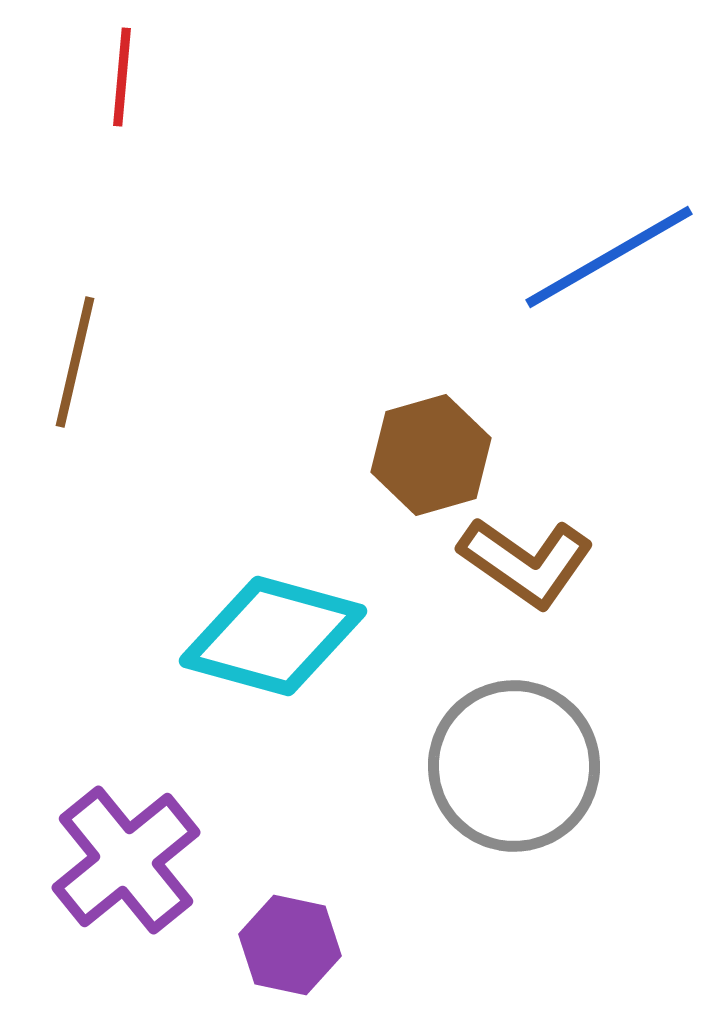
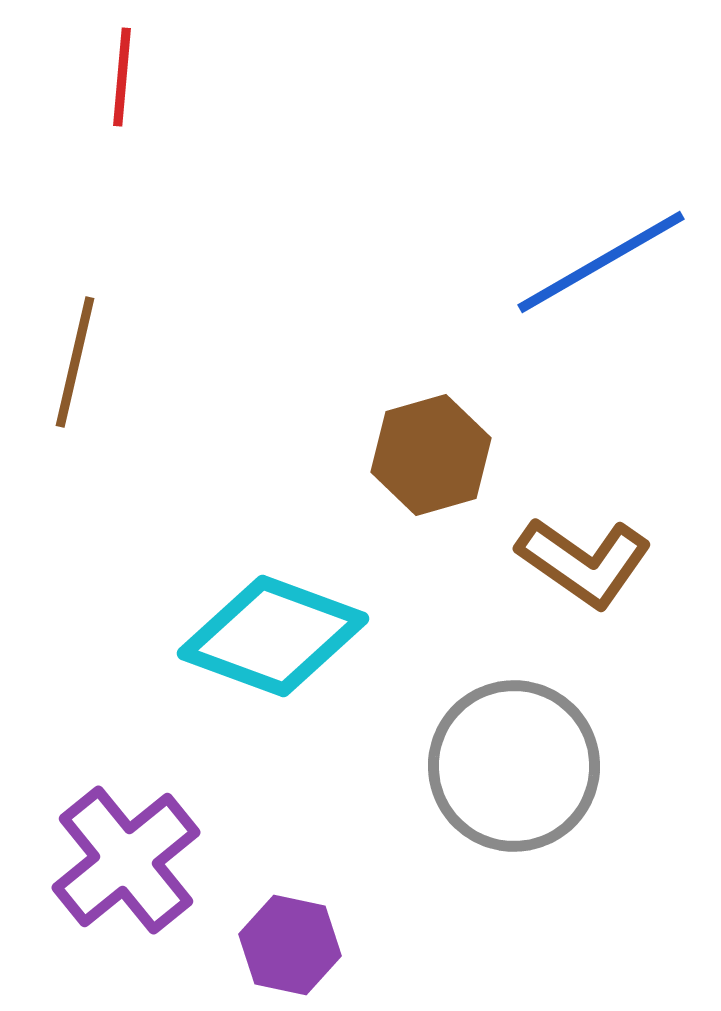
blue line: moved 8 px left, 5 px down
brown L-shape: moved 58 px right
cyan diamond: rotated 5 degrees clockwise
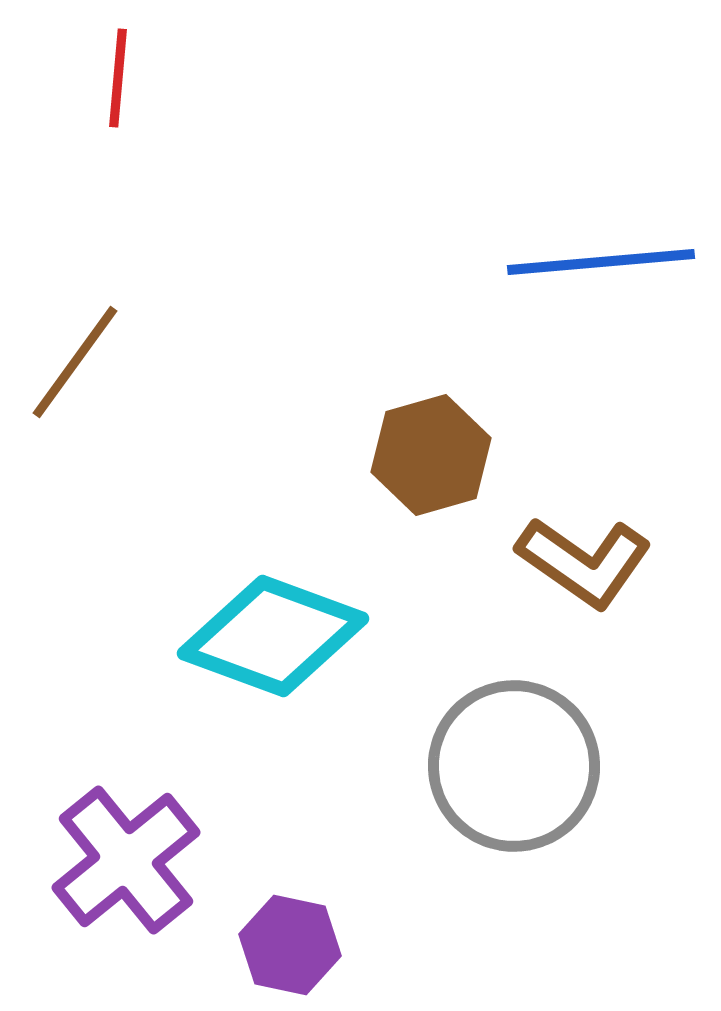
red line: moved 4 px left, 1 px down
blue line: rotated 25 degrees clockwise
brown line: rotated 23 degrees clockwise
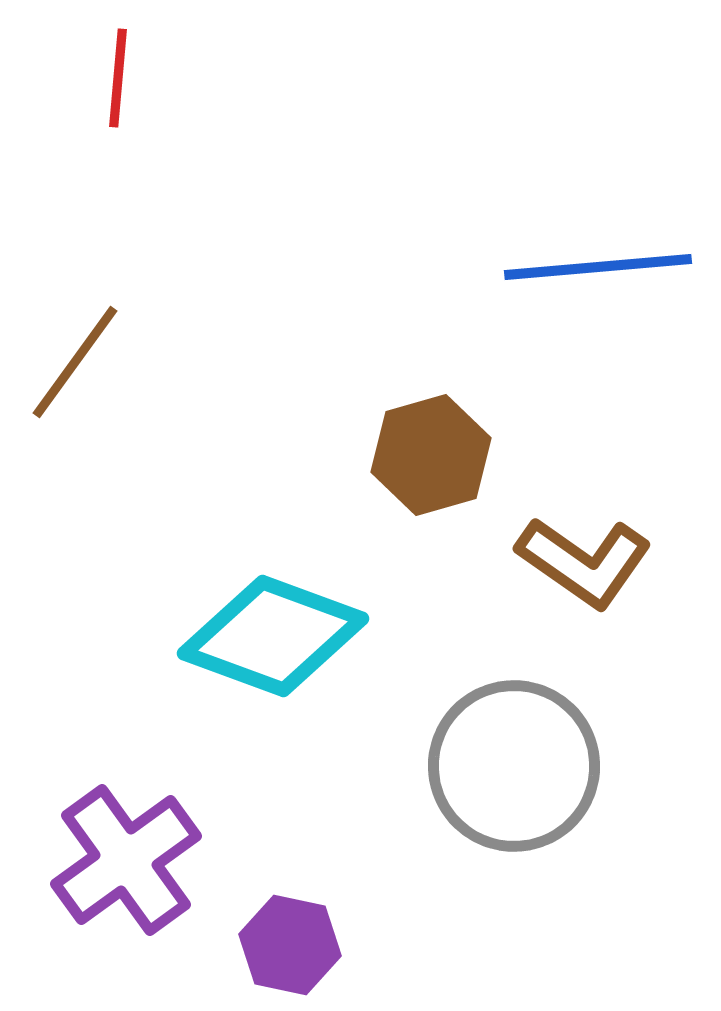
blue line: moved 3 px left, 5 px down
purple cross: rotated 3 degrees clockwise
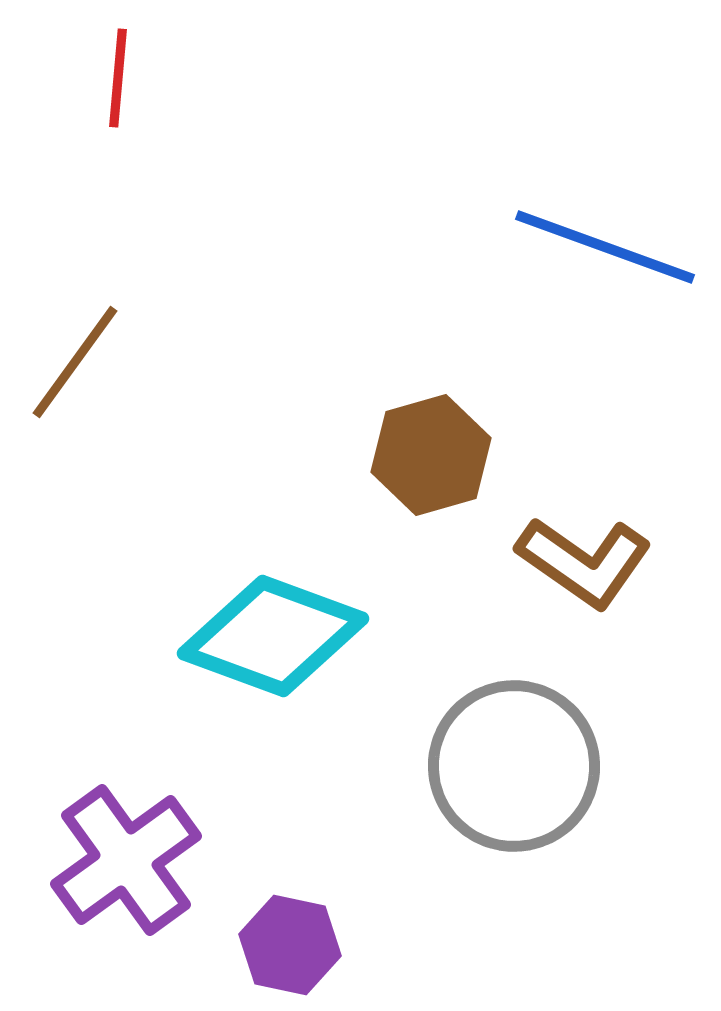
blue line: moved 7 px right, 20 px up; rotated 25 degrees clockwise
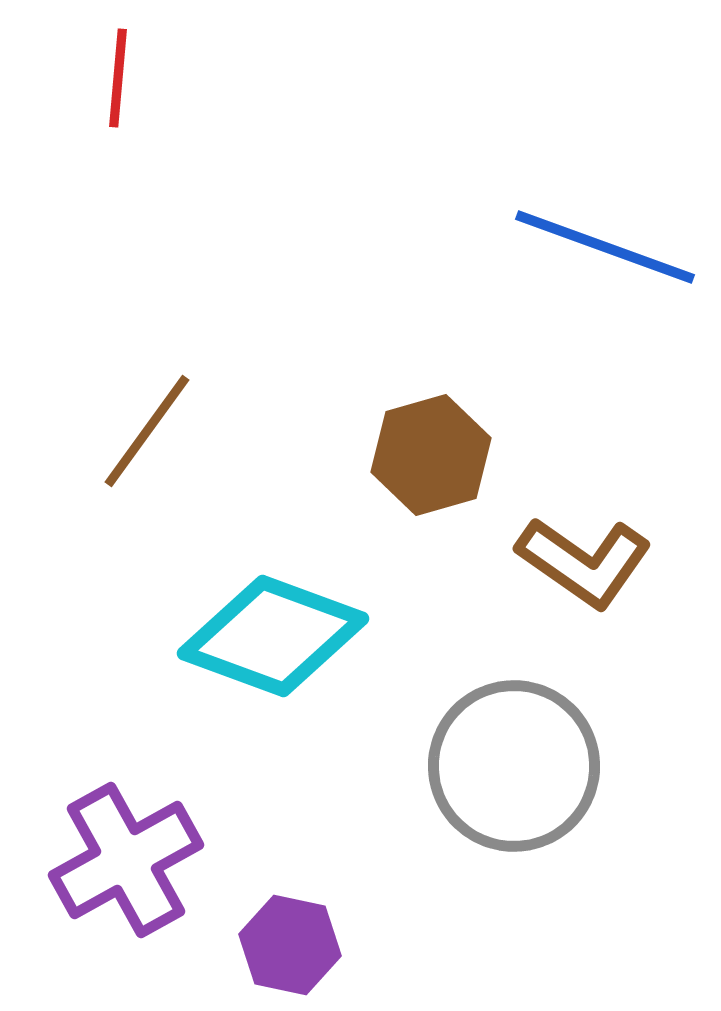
brown line: moved 72 px right, 69 px down
purple cross: rotated 7 degrees clockwise
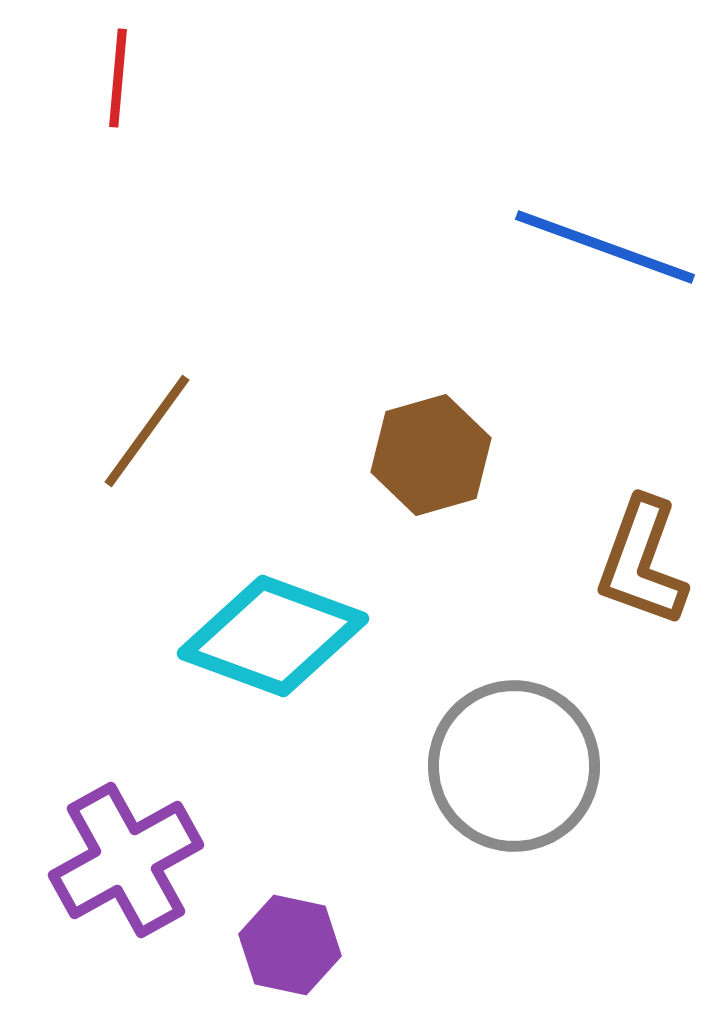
brown L-shape: moved 58 px right; rotated 75 degrees clockwise
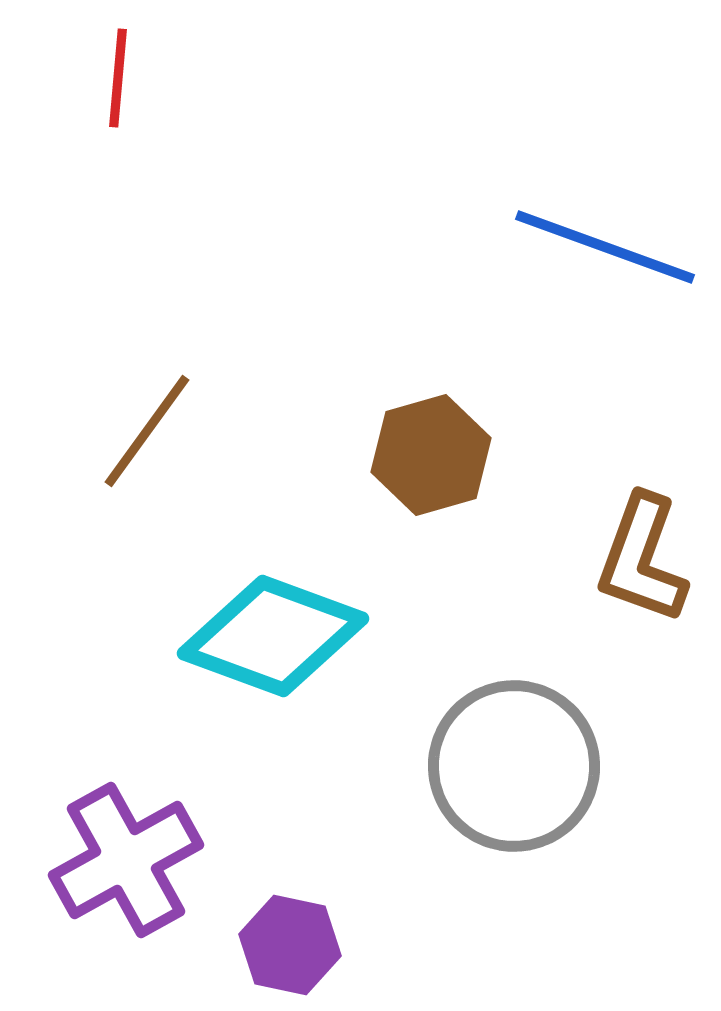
brown L-shape: moved 3 px up
